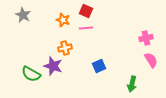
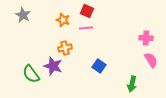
red square: moved 1 px right
pink cross: rotated 16 degrees clockwise
blue square: rotated 32 degrees counterclockwise
green semicircle: rotated 24 degrees clockwise
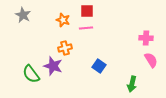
red square: rotated 24 degrees counterclockwise
